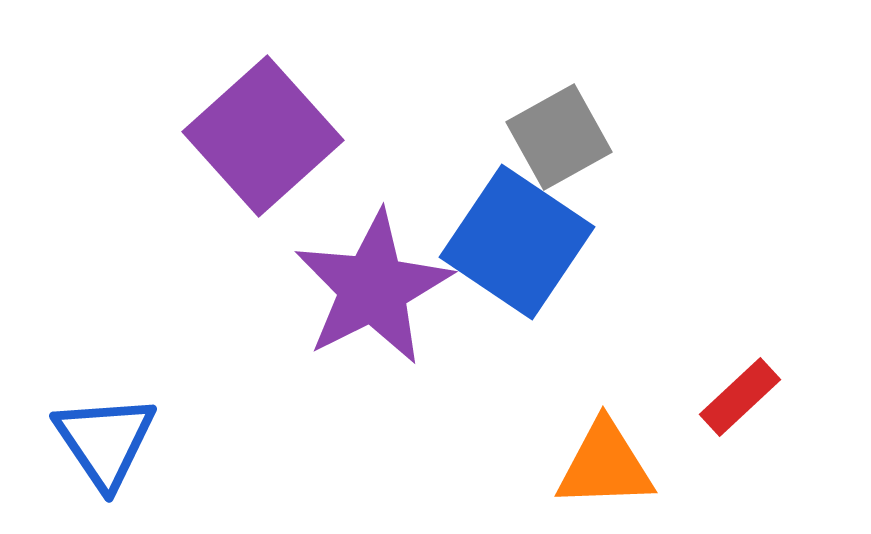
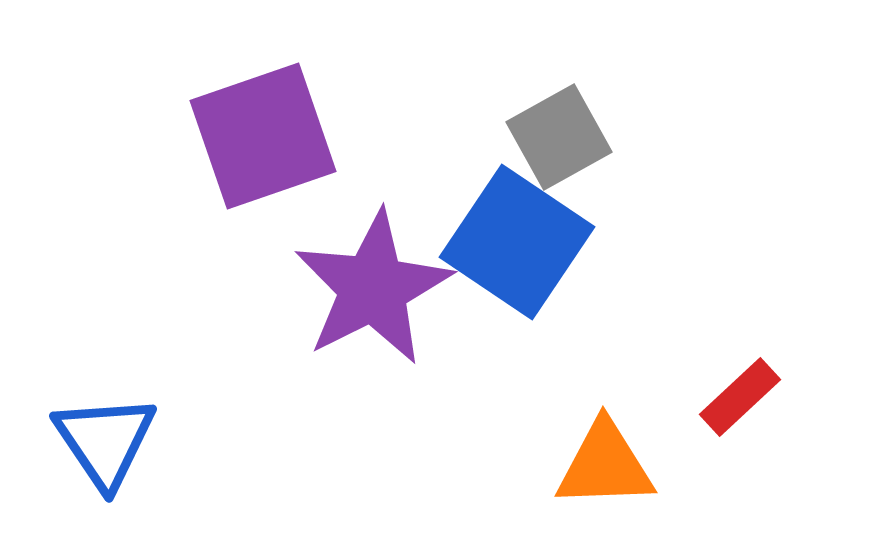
purple square: rotated 23 degrees clockwise
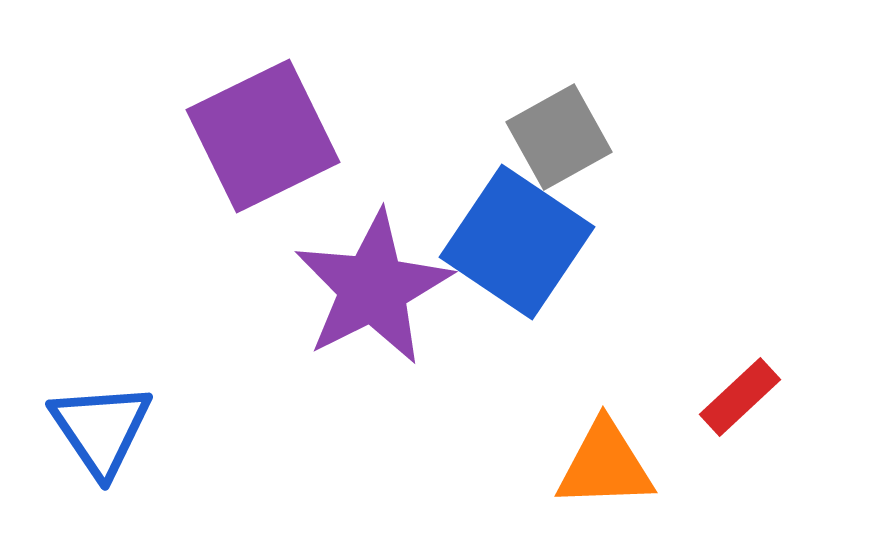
purple square: rotated 7 degrees counterclockwise
blue triangle: moved 4 px left, 12 px up
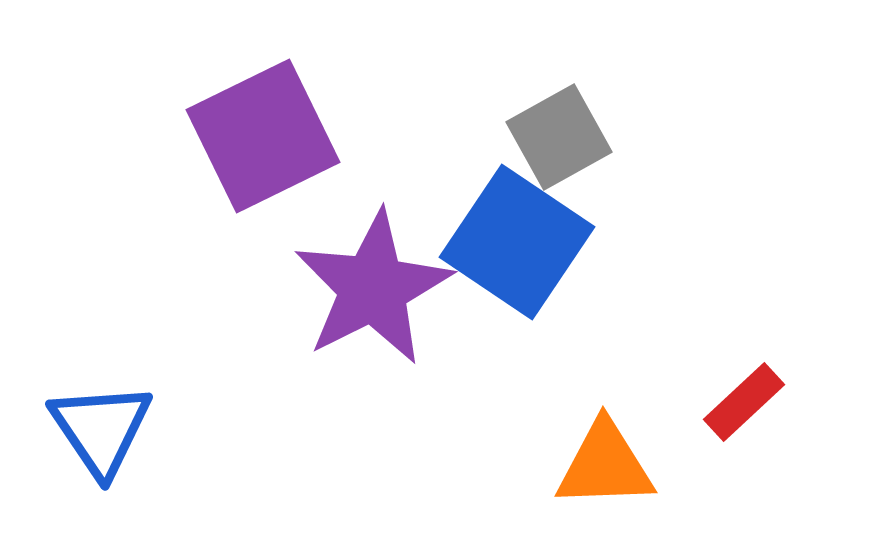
red rectangle: moved 4 px right, 5 px down
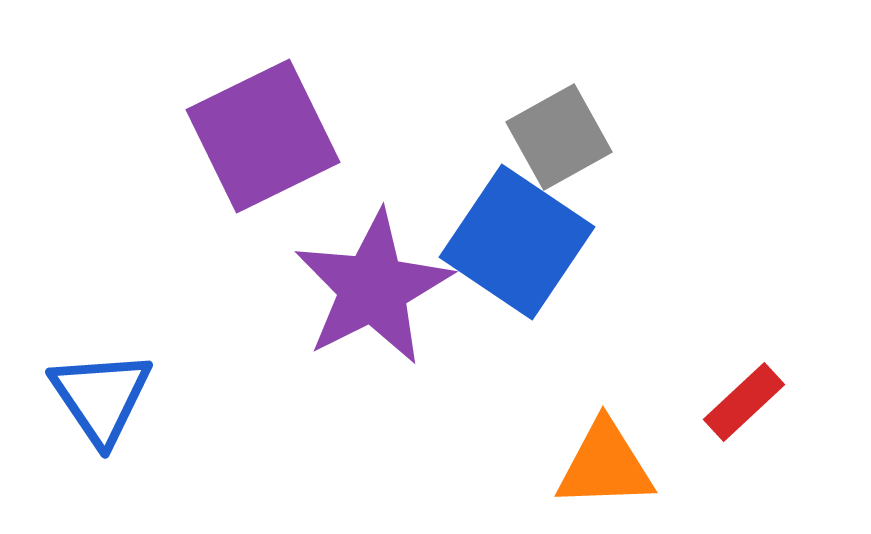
blue triangle: moved 32 px up
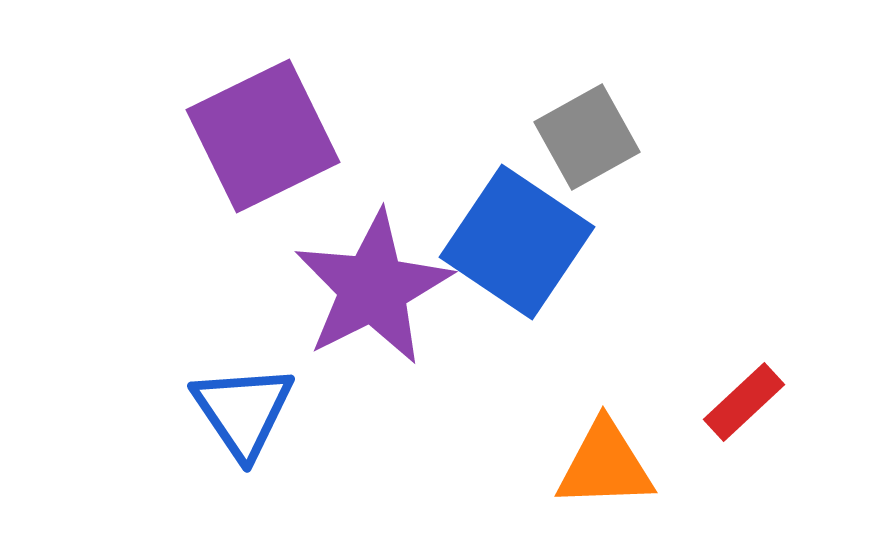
gray square: moved 28 px right
blue triangle: moved 142 px right, 14 px down
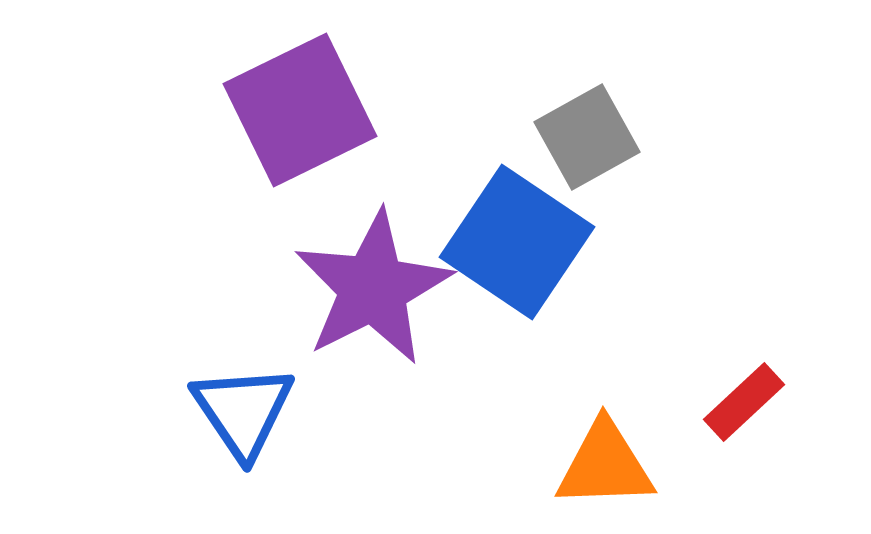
purple square: moved 37 px right, 26 px up
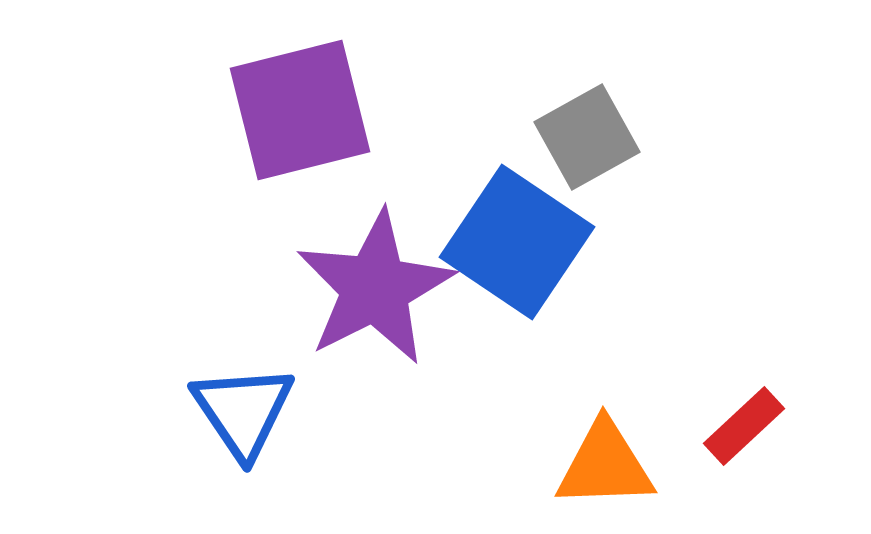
purple square: rotated 12 degrees clockwise
purple star: moved 2 px right
red rectangle: moved 24 px down
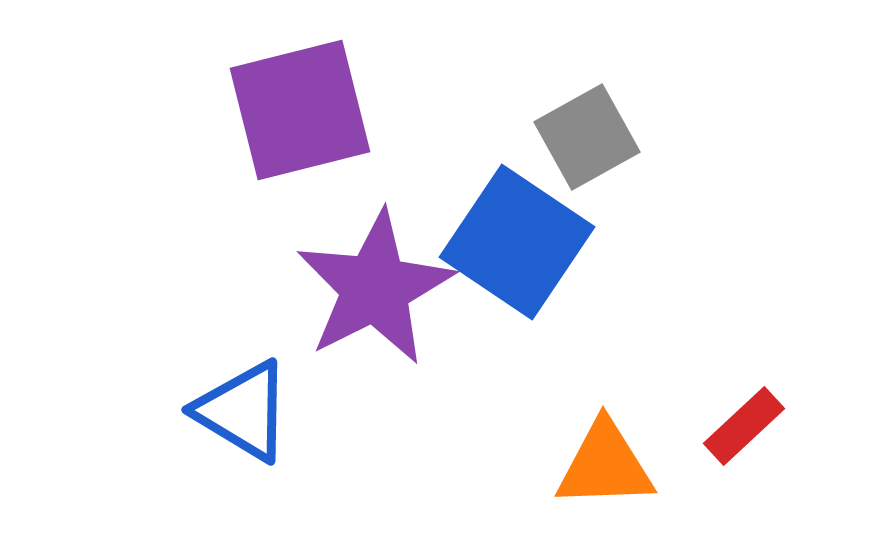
blue triangle: rotated 25 degrees counterclockwise
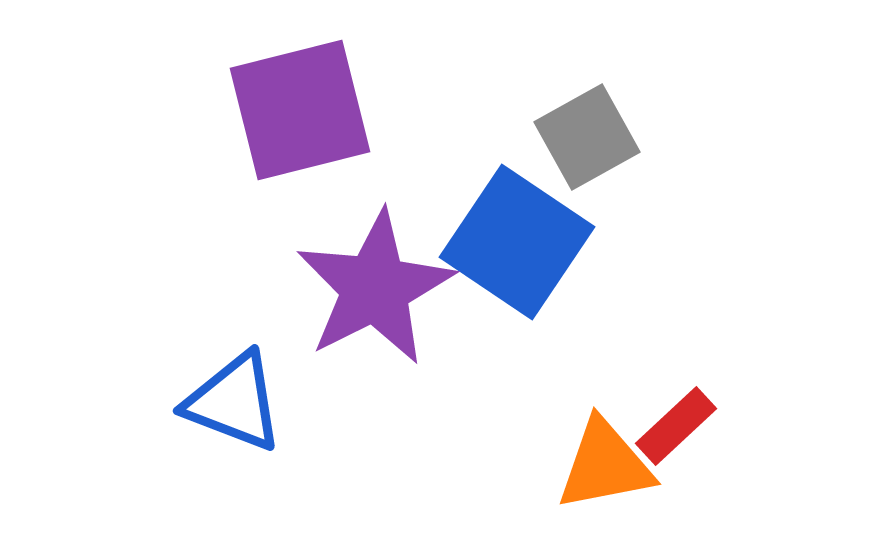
blue triangle: moved 9 px left, 9 px up; rotated 10 degrees counterclockwise
red rectangle: moved 68 px left
orange triangle: rotated 9 degrees counterclockwise
